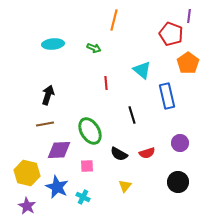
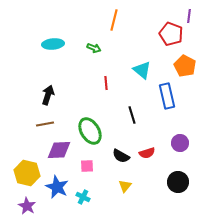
orange pentagon: moved 3 px left, 3 px down; rotated 10 degrees counterclockwise
black semicircle: moved 2 px right, 2 px down
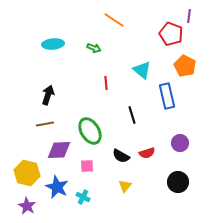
orange line: rotated 70 degrees counterclockwise
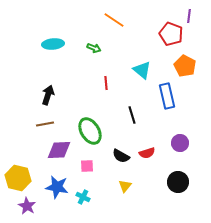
yellow hexagon: moved 9 px left, 5 px down
blue star: rotated 15 degrees counterclockwise
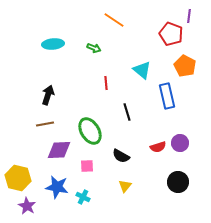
black line: moved 5 px left, 3 px up
red semicircle: moved 11 px right, 6 px up
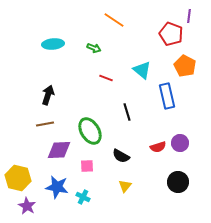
red line: moved 5 px up; rotated 64 degrees counterclockwise
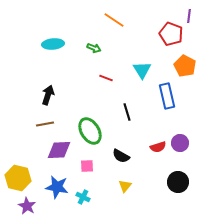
cyan triangle: rotated 18 degrees clockwise
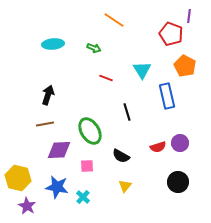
cyan cross: rotated 16 degrees clockwise
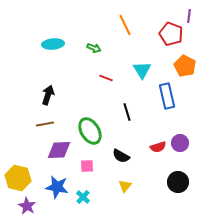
orange line: moved 11 px right, 5 px down; rotated 30 degrees clockwise
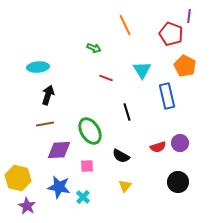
cyan ellipse: moved 15 px left, 23 px down
blue star: moved 2 px right
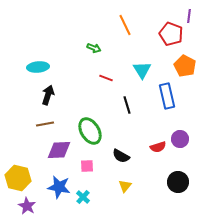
black line: moved 7 px up
purple circle: moved 4 px up
